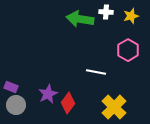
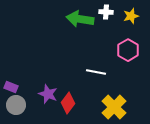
purple star: rotated 24 degrees counterclockwise
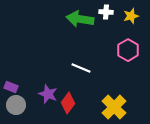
white line: moved 15 px left, 4 px up; rotated 12 degrees clockwise
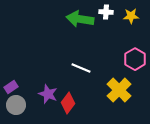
yellow star: rotated 14 degrees clockwise
pink hexagon: moved 7 px right, 9 px down
purple rectangle: rotated 56 degrees counterclockwise
yellow cross: moved 5 px right, 17 px up
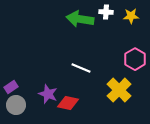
red diamond: rotated 65 degrees clockwise
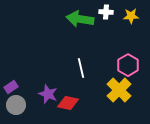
pink hexagon: moved 7 px left, 6 px down
white line: rotated 54 degrees clockwise
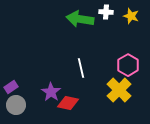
yellow star: rotated 21 degrees clockwise
purple star: moved 3 px right, 2 px up; rotated 12 degrees clockwise
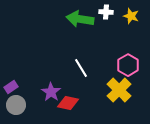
white line: rotated 18 degrees counterclockwise
